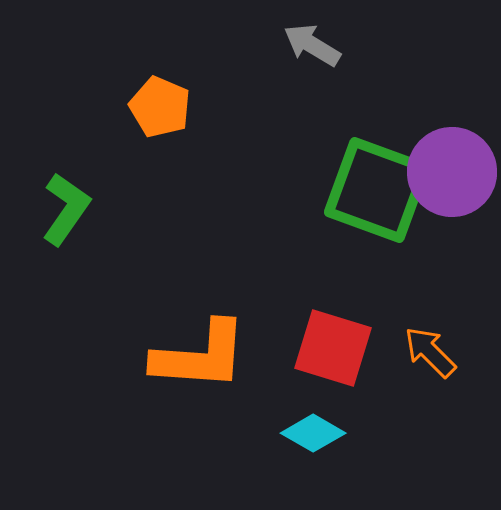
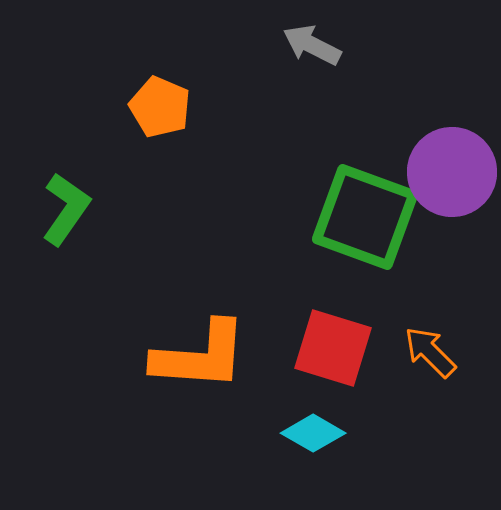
gray arrow: rotated 4 degrees counterclockwise
green square: moved 12 px left, 27 px down
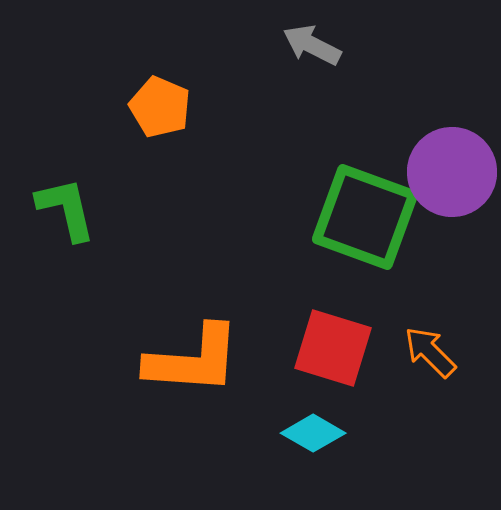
green L-shape: rotated 48 degrees counterclockwise
orange L-shape: moved 7 px left, 4 px down
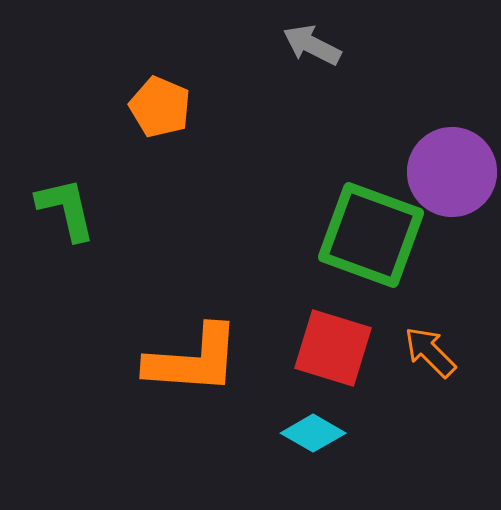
green square: moved 6 px right, 18 px down
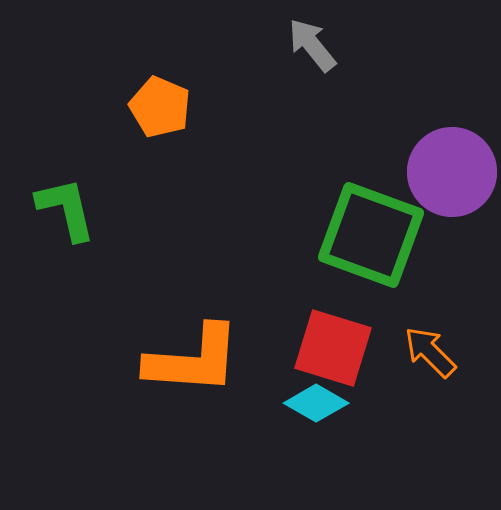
gray arrow: rotated 24 degrees clockwise
cyan diamond: moved 3 px right, 30 px up
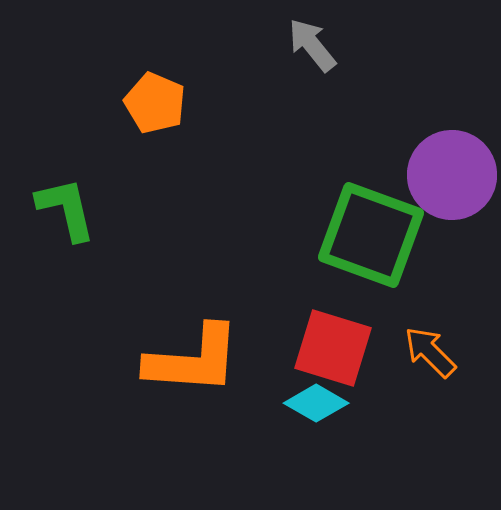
orange pentagon: moved 5 px left, 4 px up
purple circle: moved 3 px down
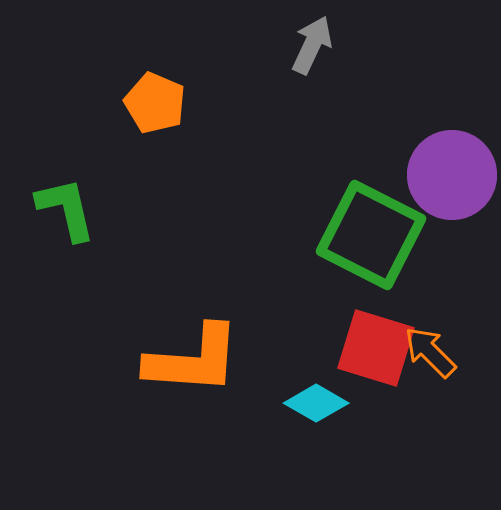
gray arrow: rotated 64 degrees clockwise
green square: rotated 7 degrees clockwise
red square: moved 43 px right
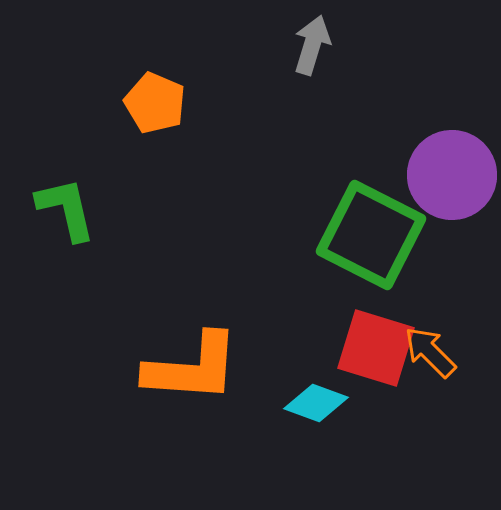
gray arrow: rotated 8 degrees counterclockwise
orange L-shape: moved 1 px left, 8 px down
cyan diamond: rotated 10 degrees counterclockwise
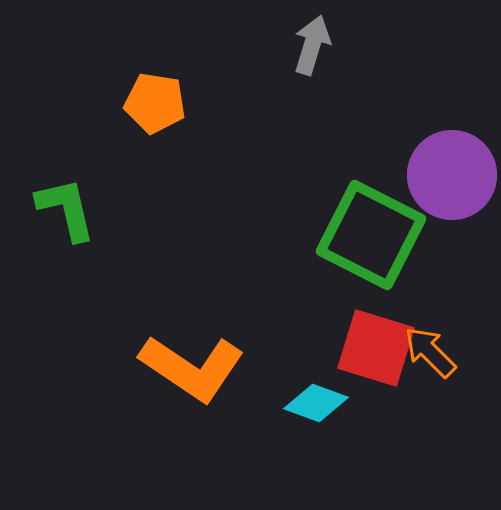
orange pentagon: rotated 14 degrees counterclockwise
orange L-shape: rotated 30 degrees clockwise
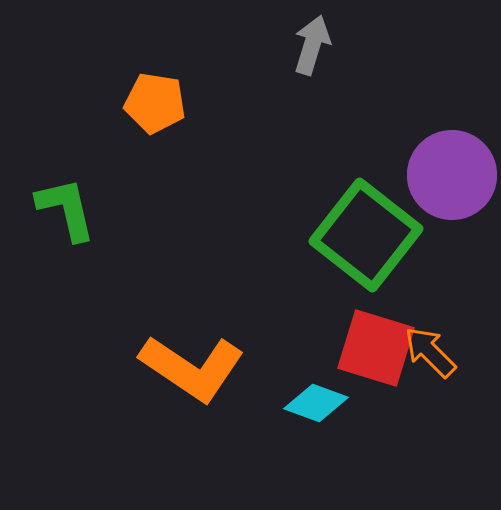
green square: moved 5 px left; rotated 11 degrees clockwise
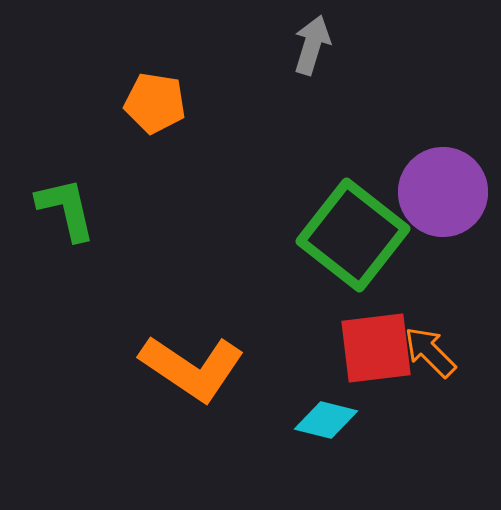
purple circle: moved 9 px left, 17 px down
green square: moved 13 px left
red square: rotated 24 degrees counterclockwise
cyan diamond: moved 10 px right, 17 px down; rotated 6 degrees counterclockwise
